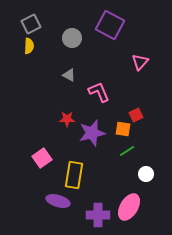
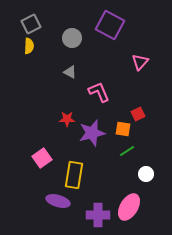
gray triangle: moved 1 px right, 3 px up
red square: moved 2 px right, 1 px up
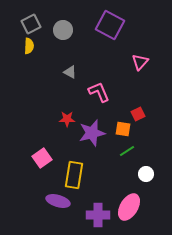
gray circle: moved 9 px left, 8 px up
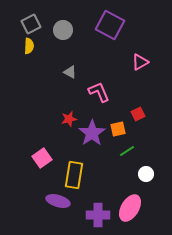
pink triangle: rotated 18 degrees clockwise
red star: moved 2 px right; rotated 14 degrees counterclockwise
orange square: moved 5 px left; rotated 21 degrees counterclockwise
purple star: rotated 20 degrees counterclockwise
pink ellipse: moved 1 px right, 1 px down
